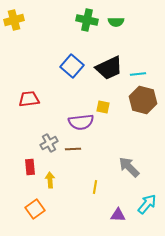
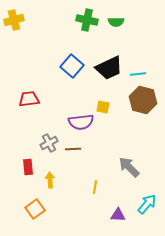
red rectangle: moved 2 px left
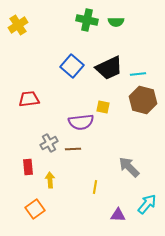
yellow cross: moved 4 px right, 5 px down; rotated 18 degrees counterclockwise
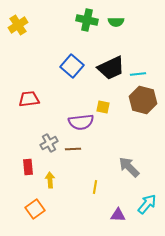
black trapezoid: moved 2 px right
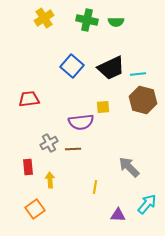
yellow cross: moved 26 px right, 7 px up
yellow square: rotated 16 degrees counterclockwise
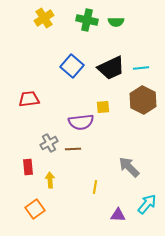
cyan line: moved 3 px right, 6 px up
brown hexagon: rotated 12 degrees clockwise
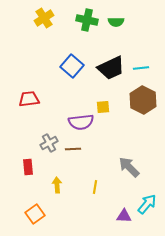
yellow arrow: moved 7 px right, 5 px down
orange square: moved 5 px down
purple triangle: moved 6 px right, 1 px down
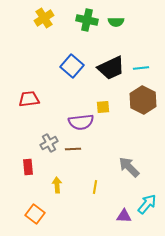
orange square: rotated 18 degrees counterclockwise
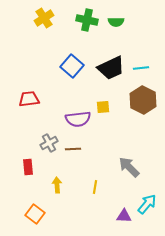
purple semicircle: moved 3 px left, 3 px up
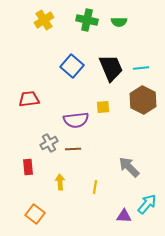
yellow cross: moved 2 px down
green semicircle: moved 3 px right
black trapezoid: rotated 88 degrees counterclockwise
purple semicircle: moved 2 px left, 1 px down
yellow arrow: moved 3 px right, 3 px up
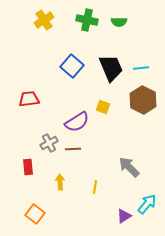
yellow square: rotated 24 degrees clockwise
purple semicircle: moved 1 px right, 2 px down; rotated 25 degrees counterclockwise
purple triangle: rotated 35 degrees counterclockwise
